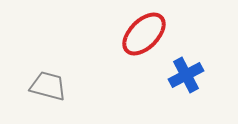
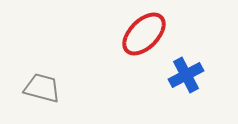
gray trapezoid: moved 6 px left, 2 px down
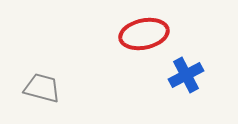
red ellipse: rotated 33 degrees clockwise
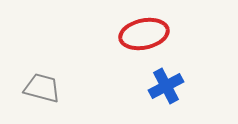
blue cross: moved 20 px left, 11 px down
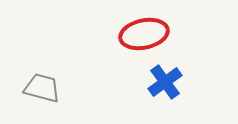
blue cross: moved 1 px left, 4 px up; rotated 8 degrees counterclockwise
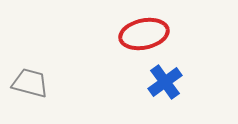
gray trapezoid: moved 12 px left, 5 px up
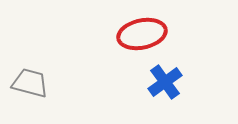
red ellipse: moved 2 px left
